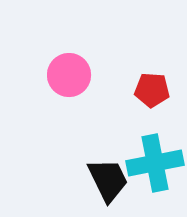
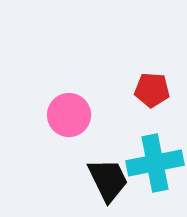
pink circle: moved 40 px down
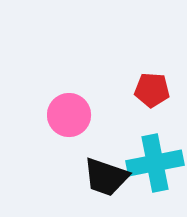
black trapezoid: moved 2 px left, 3 px up; rotated 135 degrees clockwise
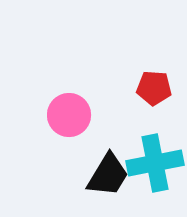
red pentagon: moved 2 px right, 2 px up
black trapezoid: moved 2 px right, 2 px up; rotated 78 degrees counterclockwise
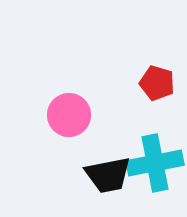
red pentagon: moved 3 px right, 5 px up; rotated 12 degrees clockwise
black trapezoid: rotated 48 degrees clockwise
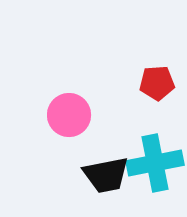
red pentagon: rotated 20 degrees counterclockwise
black trapezoid: moved 2 px left
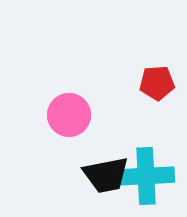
cyan cross: moved 9 px left, 13 px down; rotated 8 degrees clockwise
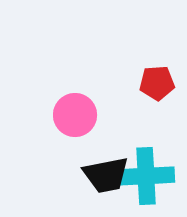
pink circle: moved 6 px right
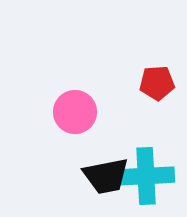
pink circle: moved 3 px up
black trapezoid: moved 1 px down
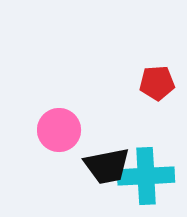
pink circle: moved 16 px left, 18 px down
black trapezoid: moved 1 px right, 10 px up
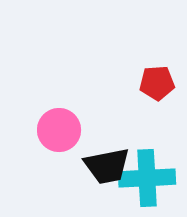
cyan cross: moved 1 px right, 2 px down
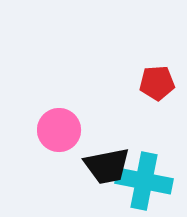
cyan cross: moved 3 px left, 3 px down; rotated 14 degrees clockwise
